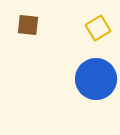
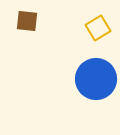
brown square: moved 1 px left, 4 px up
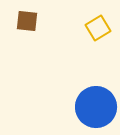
blue circle: moved 28 px down
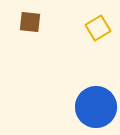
brown square: moved 3 px right, 1 px down
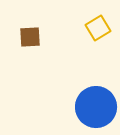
brown square: moved 15 px down; rotated 10 degrees counterclockwise
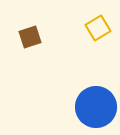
brown square: rotated 15 degrees counterclockwise
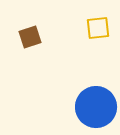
yellow square: rotated 25 degrees clockwise
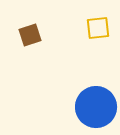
brown square: moved 2 px up
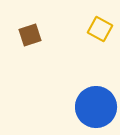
yellow square: moved 2 px right, 1 px down; rotated 35 degrees clockwise
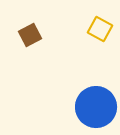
brown square: rotated 10 degrees counterclockwise
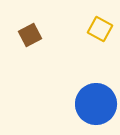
blue circle: moved 3 px up
